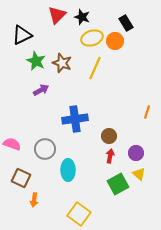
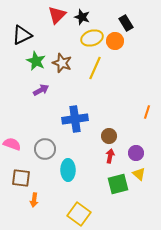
brown square: rotated 18 degrees counterclockwise
green square: rotated 15 degrees clockwise
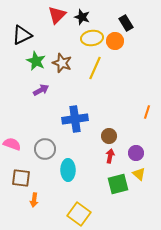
yellow ellipse: rotated 10 degrees clockwise
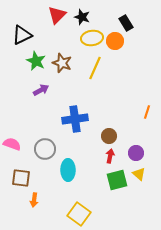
green square: moved 1 px left, 4 px up
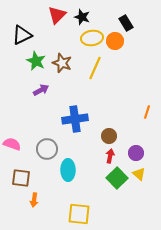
gray circle: moved 2 px right
green square: moved 2 px up; rotated 30 degrees counterclockwise
yellow square: rotated 30 degrees counterclockwise
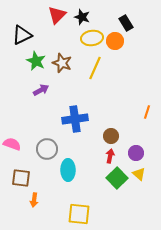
brown circle: moved 2 px right
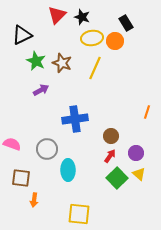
red arrow: rotated 24 degrees clockwise
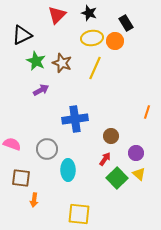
black star: moved 7 px right, 4 px up
red arrow: moved 5 px left, 3 px down
